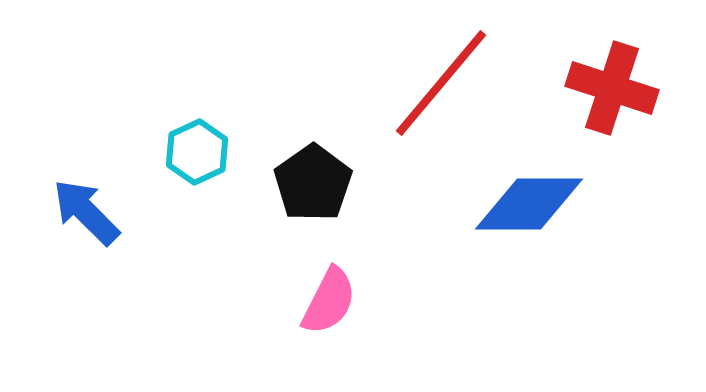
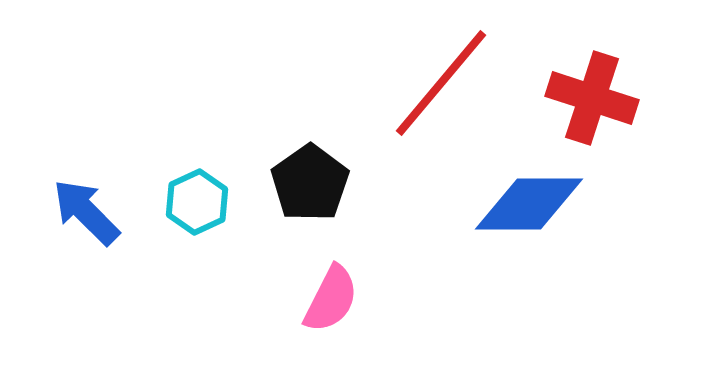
red cross: moved 20 px left, 10 px down
cyan hexagon: moved 50 px down
black pentagon: moved 3 px left
pink semicircle: moved 2 px right, 2 px up
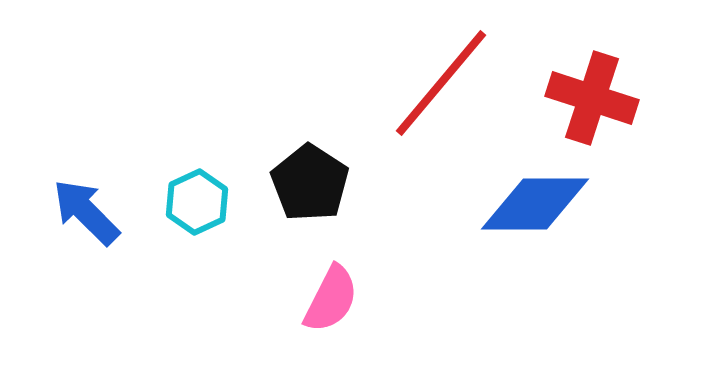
black pentagon: rotated 4 degrees counterclockwise
blue diamond: moved 6 px right
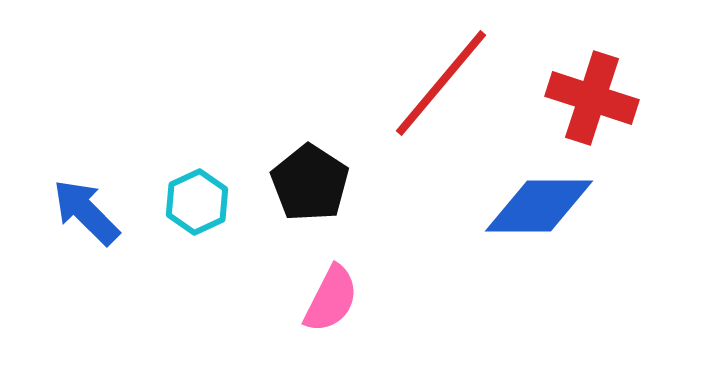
blue diamond: moved 4 px right, 2 px down
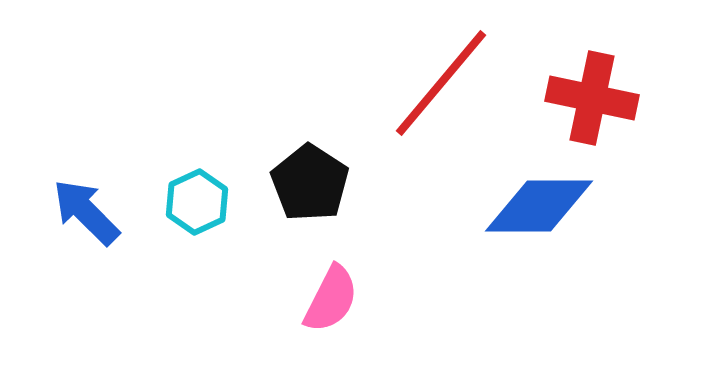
red cross: rotated 6 degrees counterclockwise
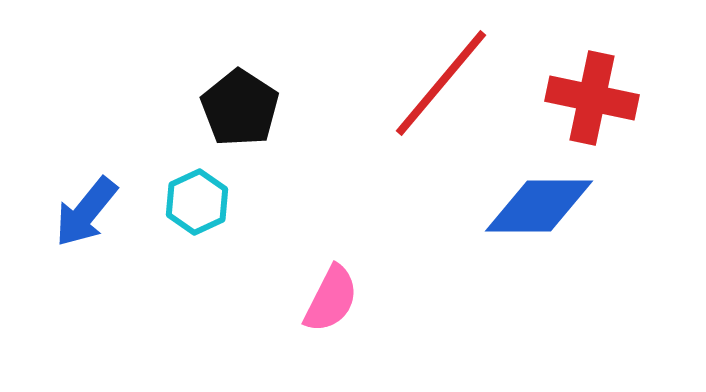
black pentagon: moved 70 px left, 75 px up
blue arrow: rotated 96 degrees counterclockwise
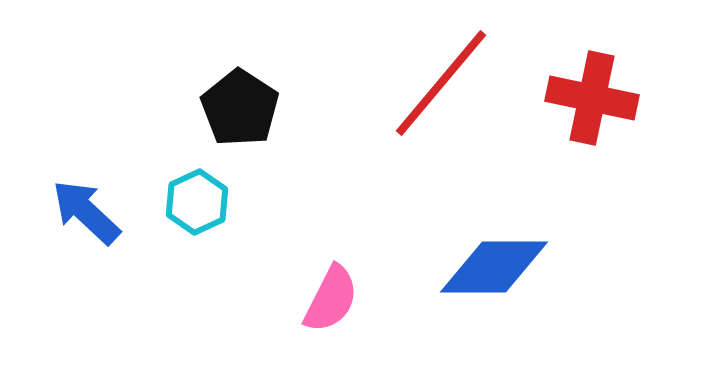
blue diamond: moved 45 px left, 61 px down
blue arrow: rotated 94 degrees clockwise
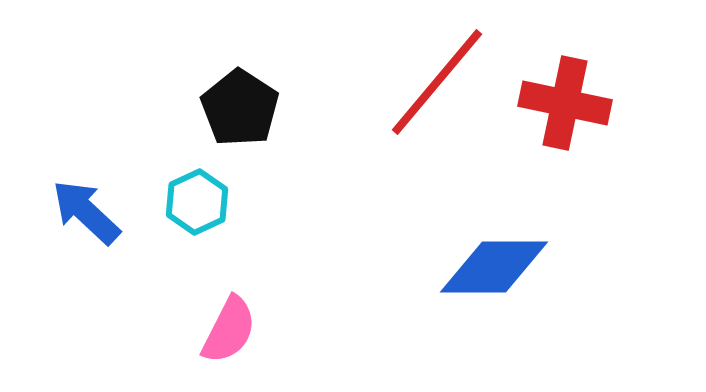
red line: moved 4 px left, 1 px up
red cross: moved 27 px left, 5 px down
pink semicircle: moved 102 px left, 31 px down
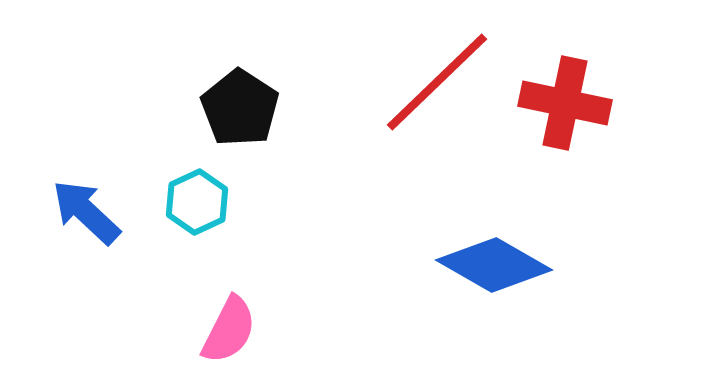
red line: rotated 6 degrees clockwise
blue diamond: moved 2 px up; rotated 30 degrees clockwise
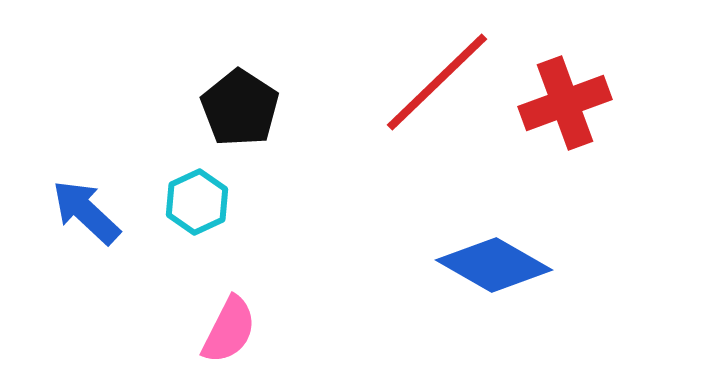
red cross: rotated 32 degrees counterclockwise
